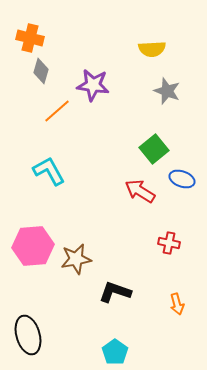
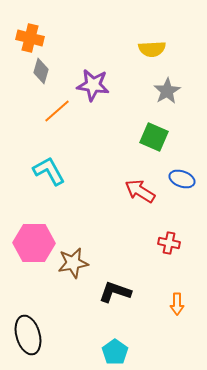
gray star: rotated 20 degrees clockwise
green square: moved 12 px up; rotated 28 degrees counterclockwise
pink hexagon: moved 1 px right, 3 px up; rotated 6 degrees clockwise
brown star: moved 3 px left, 4 px down
orange arrow: rotated 15 degrees clockwise
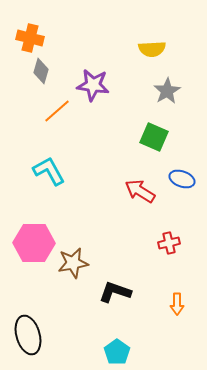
red cross: rotated 25 degrees counterclockwise
cyan pentagon: moved 2 px right
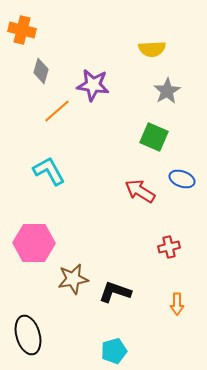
orange cross: moved 8 px left, 8 px up
red cross: moved 4 px down
brown star: moved 16 px down
cyan pentagon: moved 3 px left, 1 px up; rotated 20 degrees clockwise
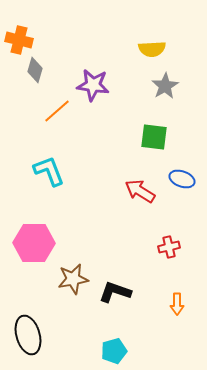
orange cross: moved 3 px left, 10 px down
gray diamond: moved 6 px left, 1 px up
gray star: moved 2 px left, 5 px up
green square: rotated 16 degrees counterclockwise
cyan L-shape: rotated 8 degrees clockwise
